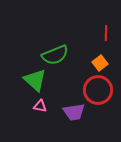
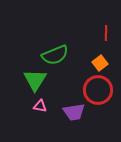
green triangle: rotated 20 degrees clockwise
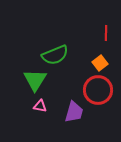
purple trapezoid: rotated 65 degrees counterclockwise
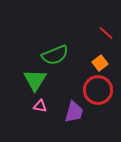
red line: rotated 49 degrees counterclockwise
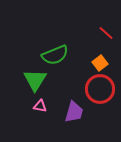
red circle: moved 2 px right, 1 px up
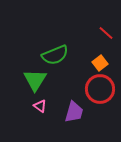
pink triangle: rotated 24 degrees clockwise
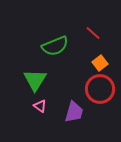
red line: moved 13 px left
green semicircle: moved 9 px up
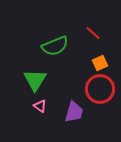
orange square: rotated 14 degrees clockwise
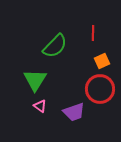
red line: rotated 49 degrees clockwise
green semicircle: rotated 24 degrees counterclockwise
orange square: moved 2 px right, 2 px up
purple trapezoid: rotated 55 degrees clockwise
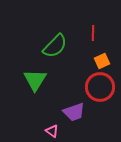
red circle: moved 2 px up
pink triangle: moved 12 px right, 25 px down
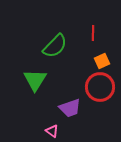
purple trapezoid: moved 4 px left, 4 px up
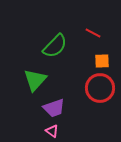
red line: rotated 63 degrees counterclockwise
orange square: rotated 21 degrees clockwise
green triangle: rotated 10 degrees clockwise
red circle: moved 1 px down
purple trapezoid: moved 16 px left
